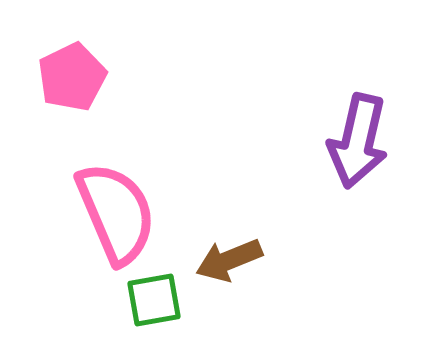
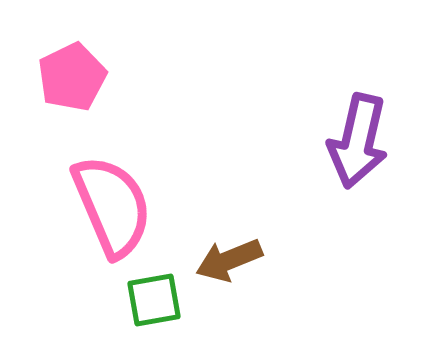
pink semicircle: moved 4 px left, 7 px up
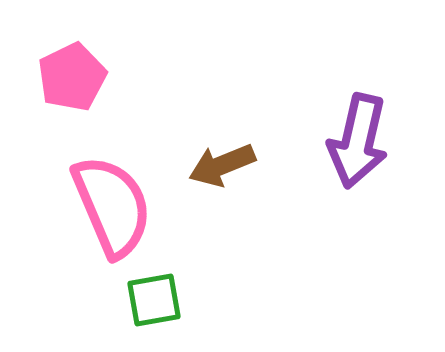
brown arrow: moved 7 px left, 95 px up
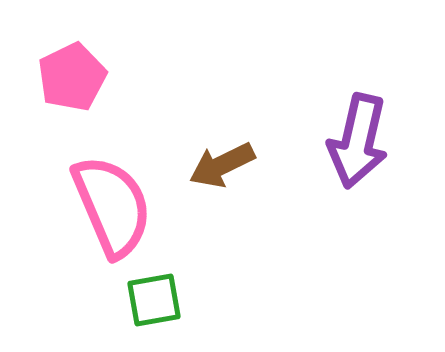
brown arrow: rotated 4 degrees counterclockwise
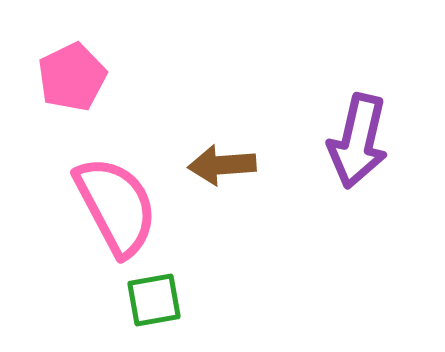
brown arrow: rotated 22 degrees clockwise
pink semicircle: moved 4 px right; rotated 5 degrees counterclockwise
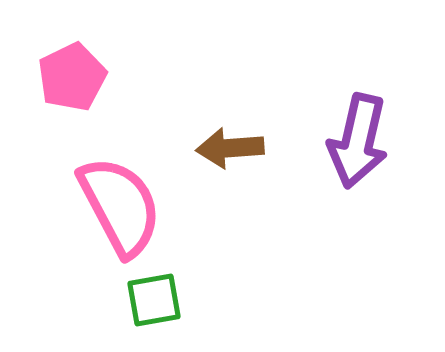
brown arrow: moved 8 px right, 17 px up
pink semicircle: moved 4 px right
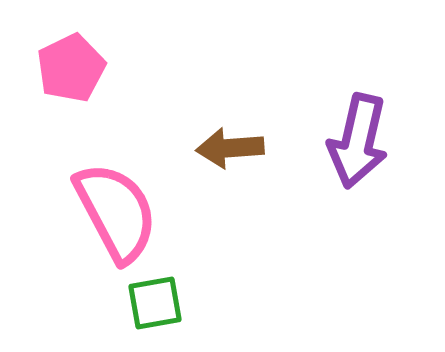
pink pentagon: moved 1 px left, 9 px up
pink semicircle: moved 4 px left, 6 px down
green square: moved 1 px right, 3 px down
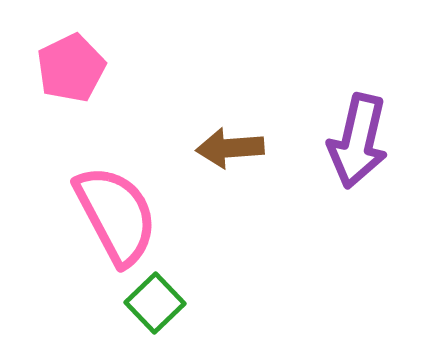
pink semicircle: moved 3 px down
green square: rotated 34 degrees counterclockwise
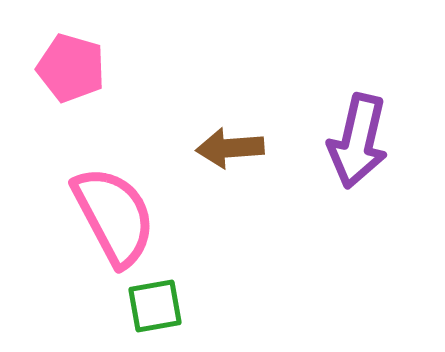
pink pentagon: rotated 30 degrees counterclockwise
pink semicircle: moved 2 px left, 1 px down
green square: moved 3 px down; rotated 34 degrees clockwise
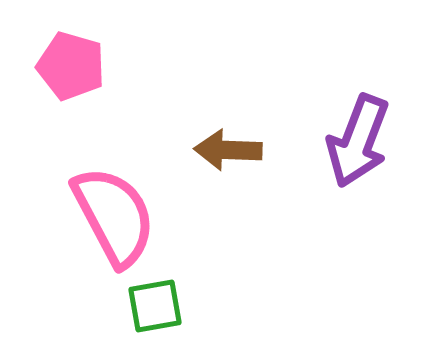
pink pentagon: moved 2 px up
purple arrow: rotated 8 degrees clockwise
brown arrow: moved 2 px left, 2 px down; rotated 6 degrees clockwise
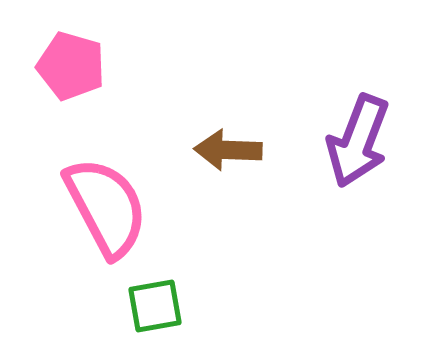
pink semicircle: moved 8 px left, 9 px up
